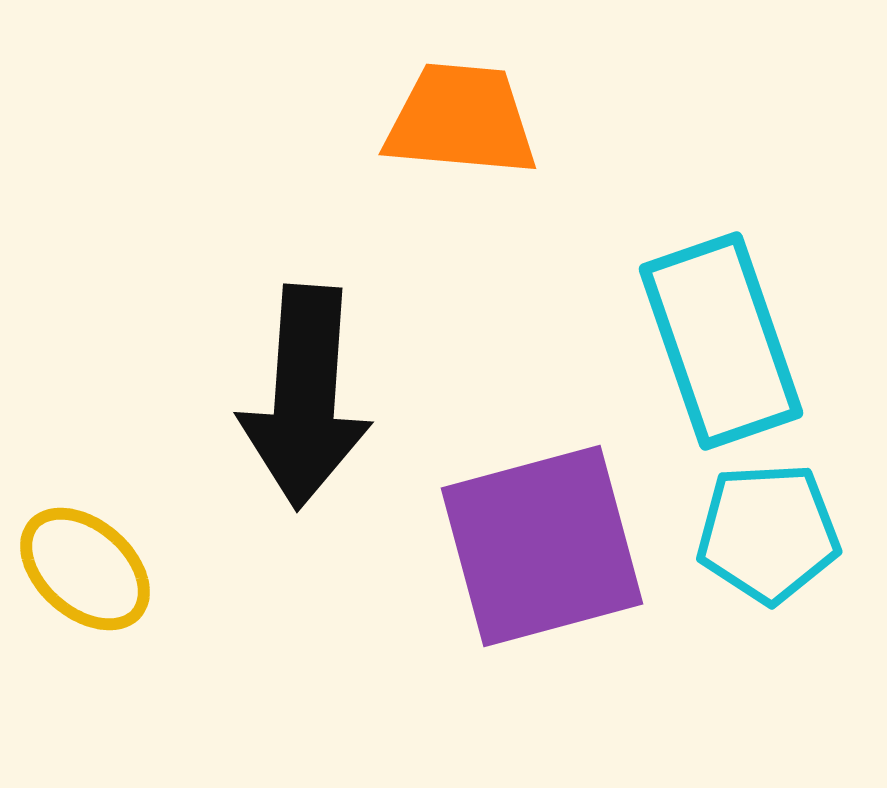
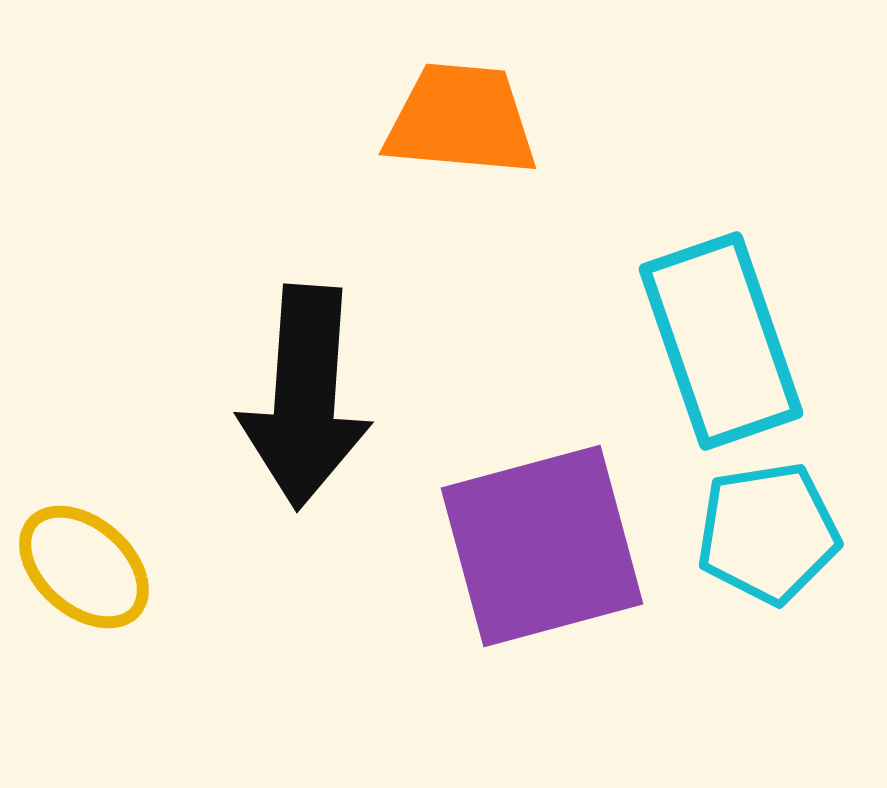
cyan pentagon: rotated 6 degrees counterclockwise
yellow ellipse: moved 1 px left, 2 px up
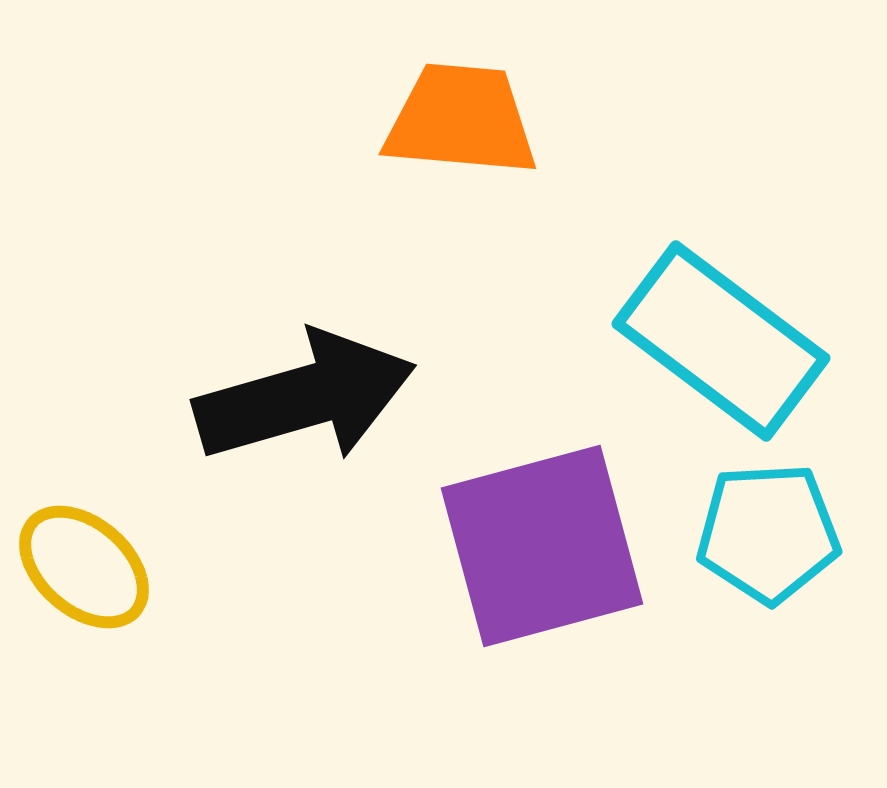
cyan rectangle: rotated 34 degrees counterclockwise
black arrow: rotated 110 degrees counterclockwise
cyan pentagon: rotated 6 degrees clockwise
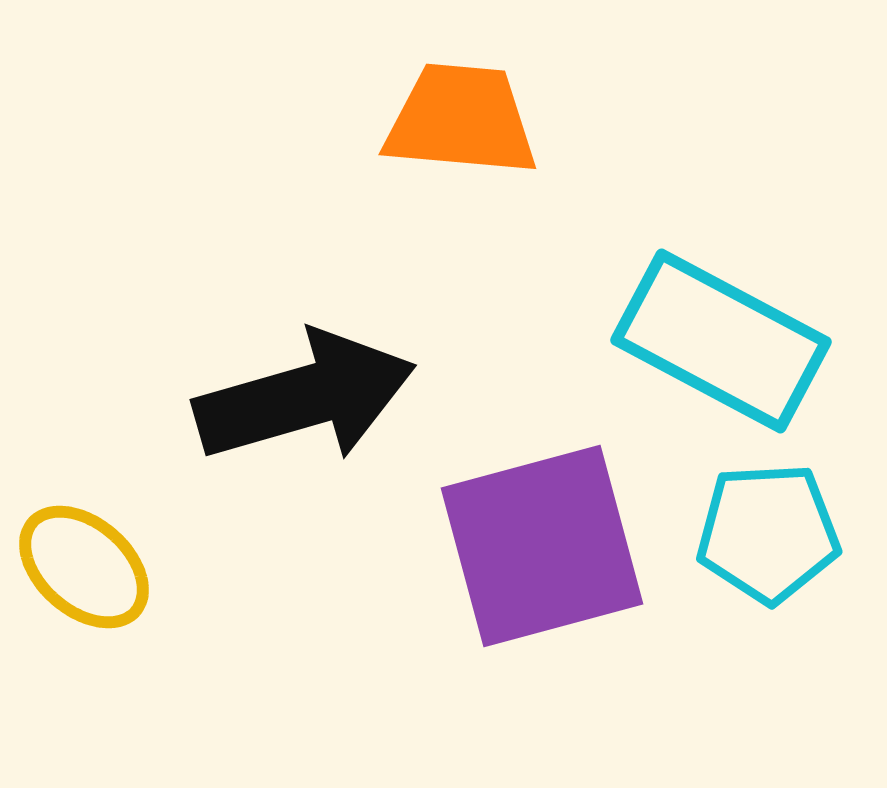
cyan rectangle: rotated 9 degrees counterclockwise
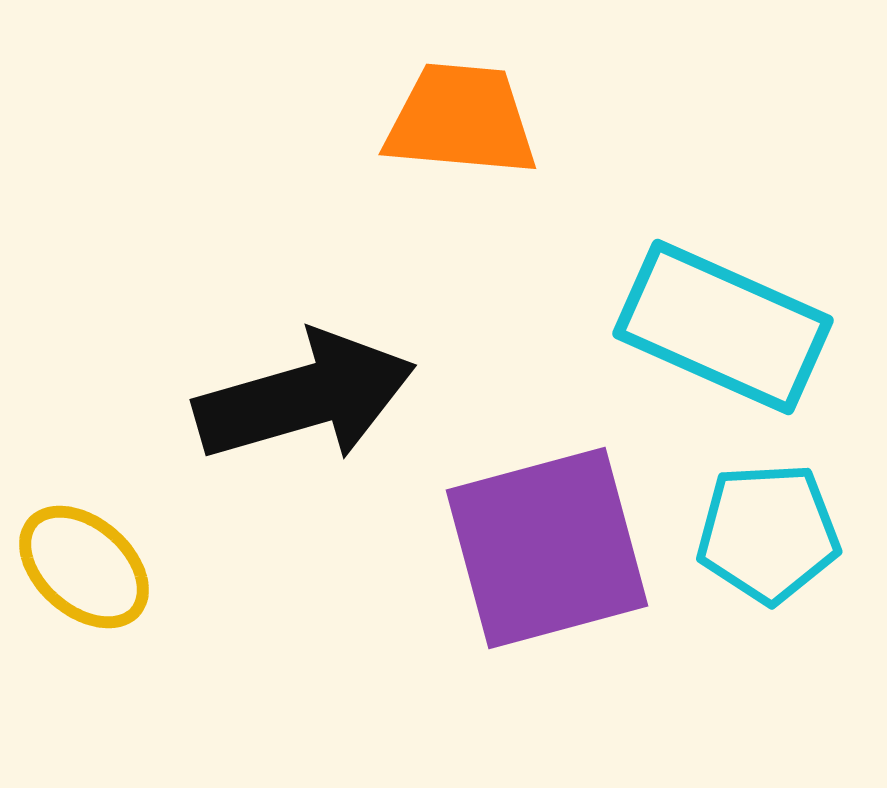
cyan rectangle: moved 2 px right, 14 px up; rotated 4 degrees counterclockwise
purple square: moved 5 px right, 2 px down
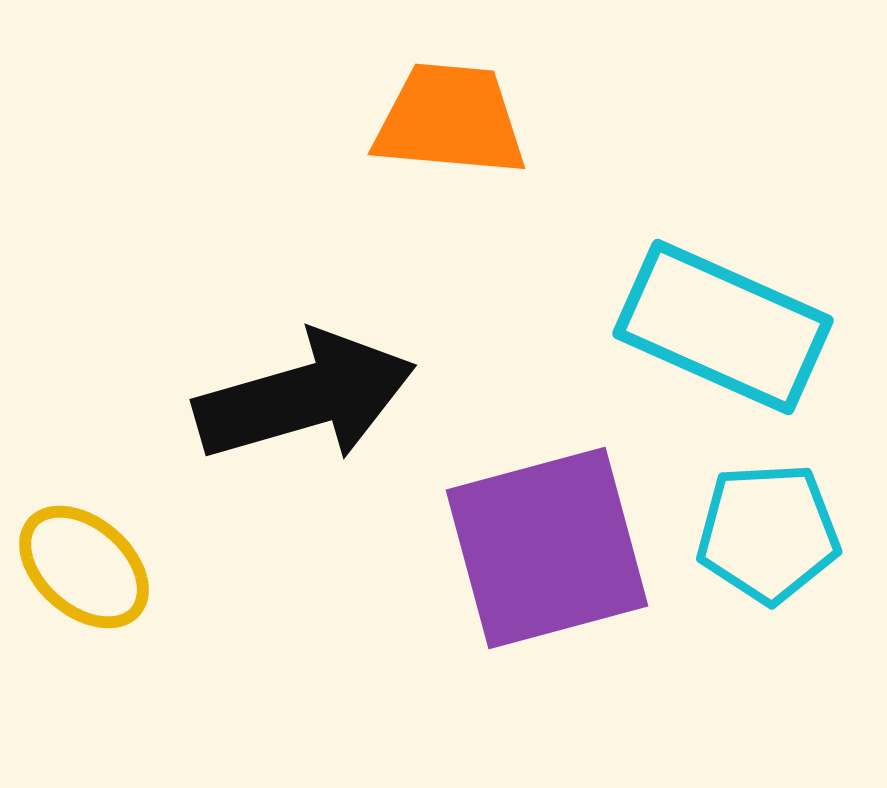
orange trapezoid: moved 11 px left
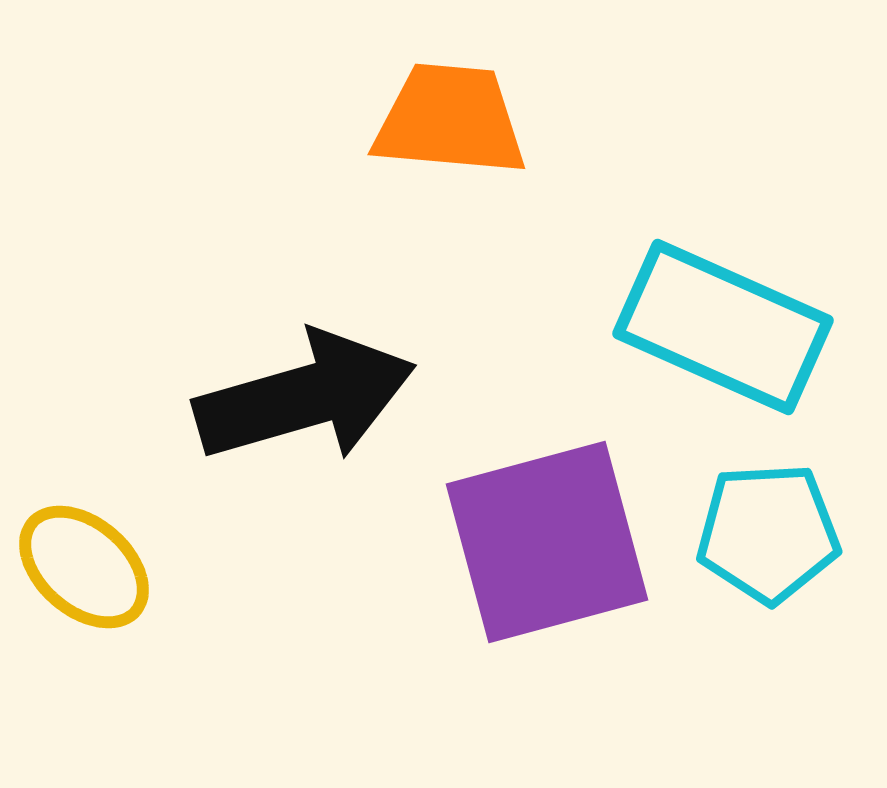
purple square: moved 6 px up
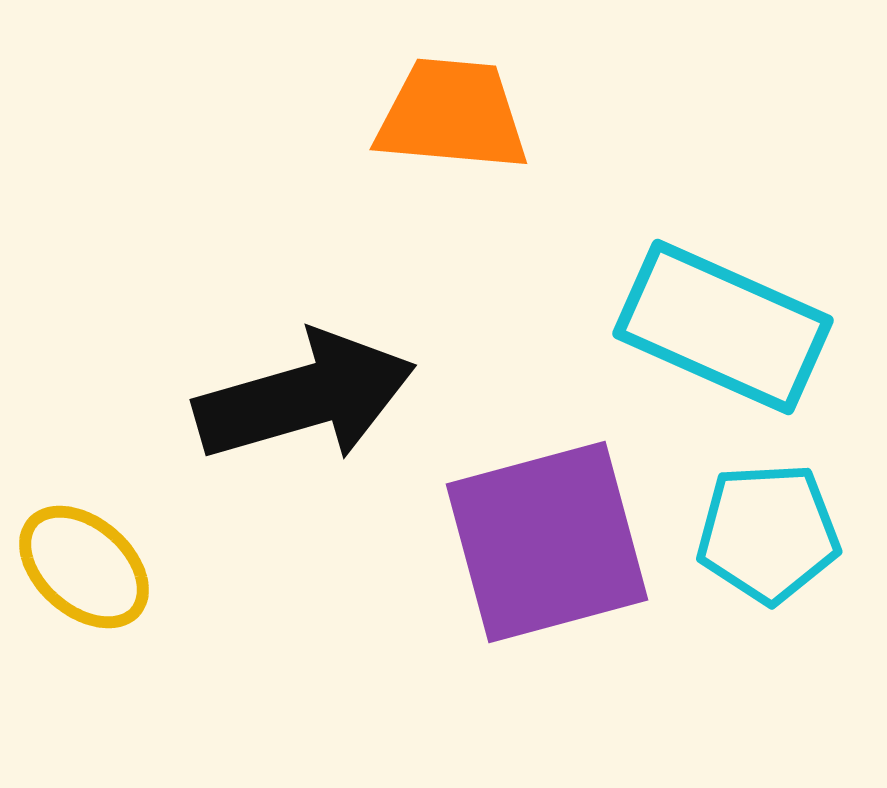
orange trapezoid: moved 2 px right, 5 px up
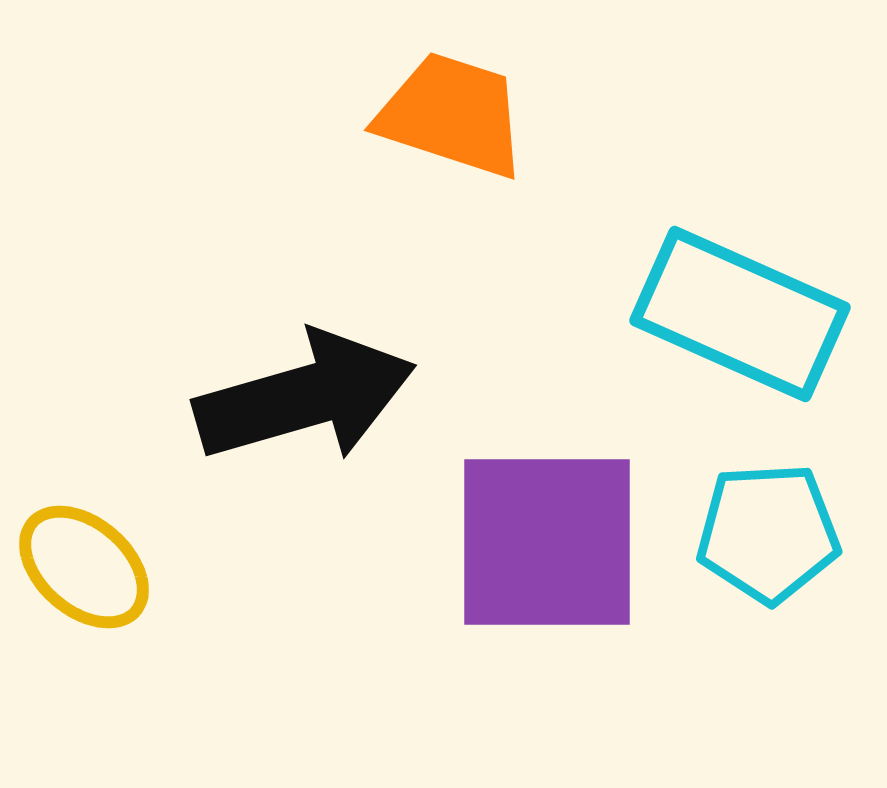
orange trapezoid: rotated 13 degrees clockwise
cyan rectangle: moved 17 px right, 13 px up
purple square: rotated 15 degrees clockwise
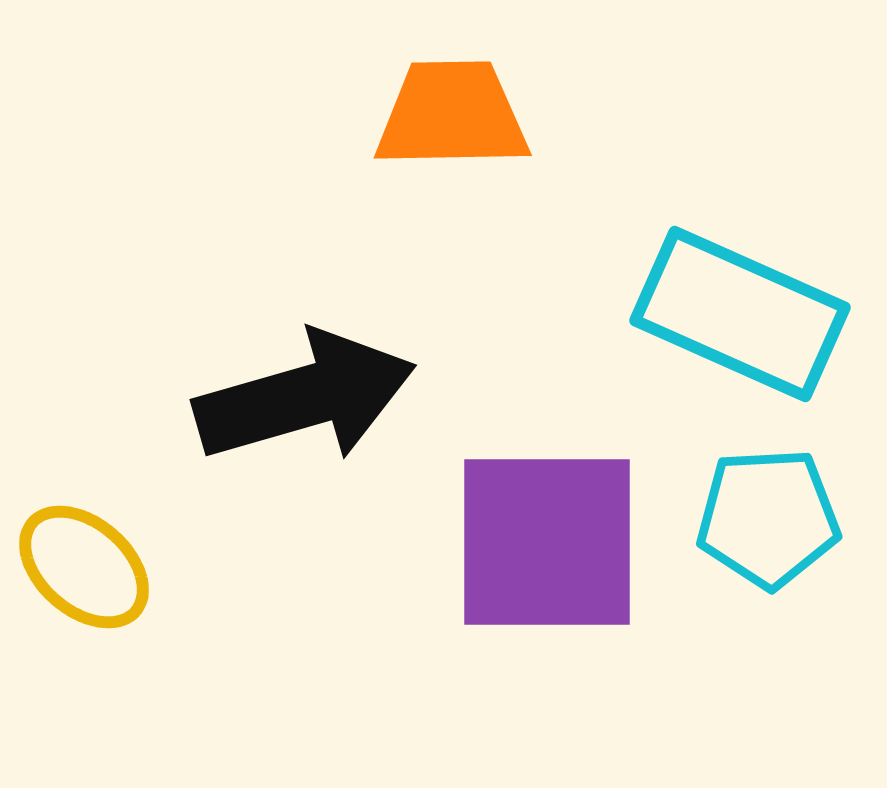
orange trapezoid: rotated 19 degrees counterclockwise
cyan pentagon: moved 15 px up
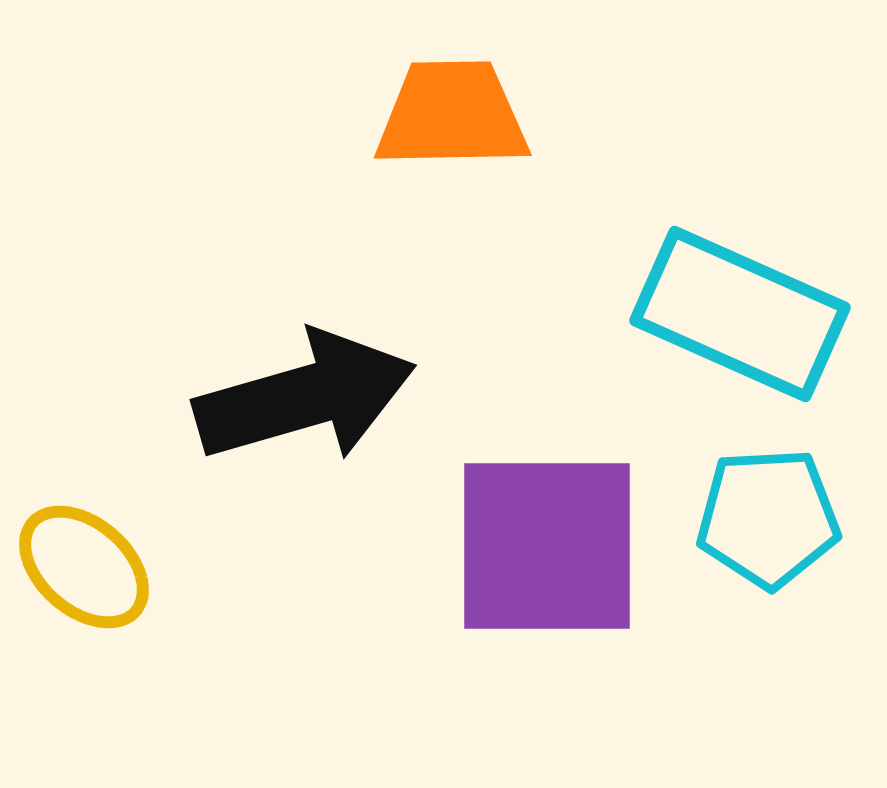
purple square: moved 4 px down
